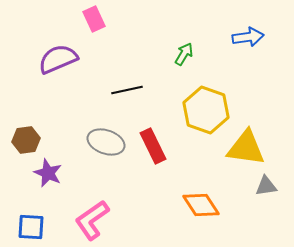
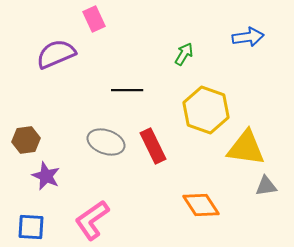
purple semicircle: moved 2 px left, 5 px up
black line: rotated 12 degrees clockwise
purple star: moved 2 px left, 3 px down
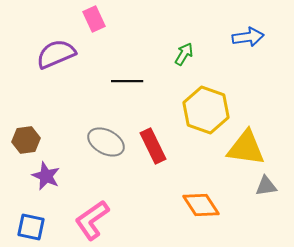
black line: moved 9 px up
gray ellipse: rotated 9 degrees clockwise
blue square: rotated 8 degrees clockwise
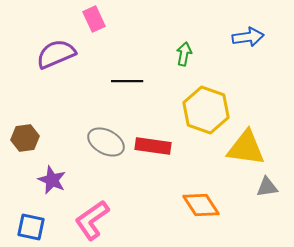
green arrow: rotated 20 degrees counterclockwise
brown hexagon: moved 1 px left, 2 px up
red rectangle: rotated 56 degrees counterclockwise
purple star: moved 6 px right, 4 px down
gray triangle: moved 1 px right, 1 px down
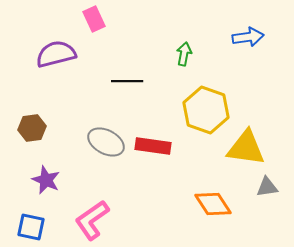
purple semicircle: rotated 9 degrees clockwise
brown hexagon: moved 7 px right, 10 px up
purple star: moved 6 px left
orange diamond: moved 12 px right, 1 px up
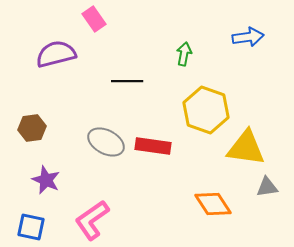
pink rectangle: rotated 10 degrees counterclockwise
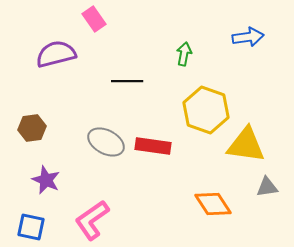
yellow triangle: moved 3 px up
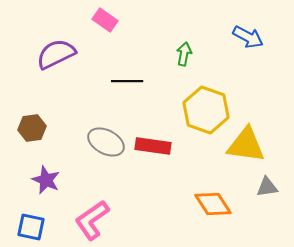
pink rectangle: moved 11 px right, 1 px down; rotated 20 degrees counterclockwise
blue arrow: rotated 36 degrees clockwise
purple semicircle: rotated 12 degrees counterclockwise
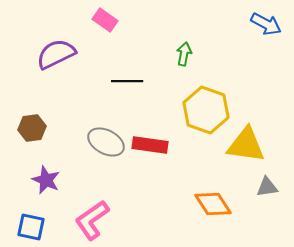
blue arrow: moved 18 px right, 13 px up
red rectangle: moved 3 px left, 1 px up
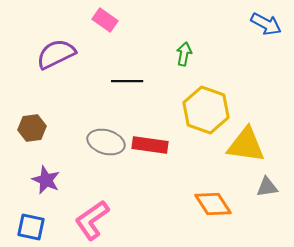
gray ellipse: rotated 12 degrees counterclockwise
